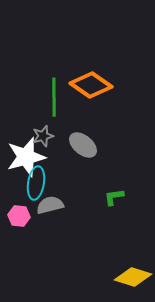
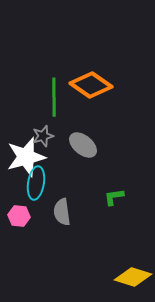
gray semicircle: moved 12 px right, 7 px down; rotated 84 degrees counterclockwise
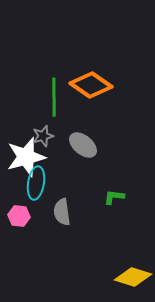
green L-shape: rotated 15 degrees clockwise
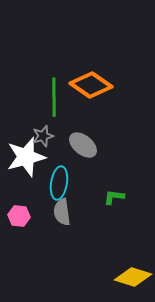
cyan ellipse: moved 23 px right
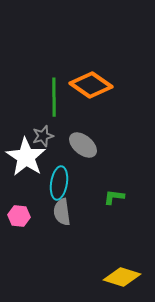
white star: rotated 24 degrees counterclockwise
yellow diamond: moved 11 px left
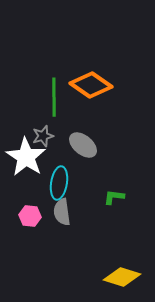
pink hexagon: moved 11 px right
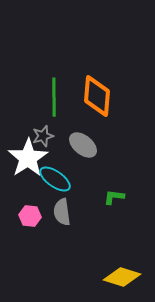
orange diamond: moved 6 px right, 11 px down; rotated 60 degrees clockwise
white star: moved 2 px right, 1 px down; rotated 6 degrees clockwise
cyan ellipse: moved 4 px left, 4 px up; rotated 64 degrees counterclockwise
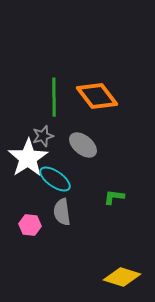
orange diamond: rotated 42 degrees counterclockwise
pink hexagon: moved 9 px down
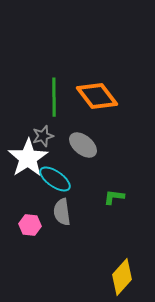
yellow diamond: rotated 66 degrees counterclockwise
